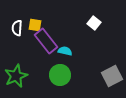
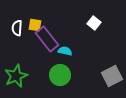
purple rectangle: moved 1 px right, 2 px up
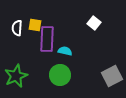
purple rectangle: rotated 40 degrees clockwise
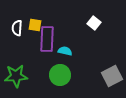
green star: rotated 20 degrees clockwise
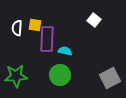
white square: moved 3 px up
gray square: moved 2 px left, 2 px down
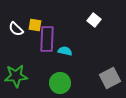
white semicircle: moved 1 px left, 1 px down; rotated 49 degrees counterclockwise
green circle: moved 8 px down
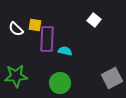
gray square: moved 2 px right
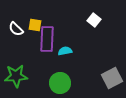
cyan semicircle: rotated 24 degrees counterclockwise
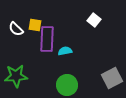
green circle: moved 7 px right, 2 px down
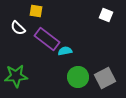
white square: moved 12 px right, 5 px up; rotated 16 degrees counterclockwise
yellow square: moved 1 px right, 14 px up
white semicircle: moved 2 px right, 1 px up
purple rectangle: rotated 55 degrees counterclockwise
gray square: moved 7 px left
green circle: moved 11 px right, 8 px up
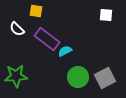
white square: rotated 16 degrees counterclockwise
white semicircle: moved 1 px left, 1 px down
cyan semicircle: rotated 16 degrees counterclockwise
